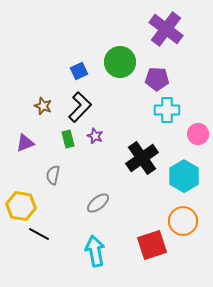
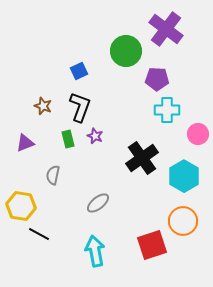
green circle: moved 6 px right, 11 px up
black L-shape: rotated 24 degrees counterclockwise
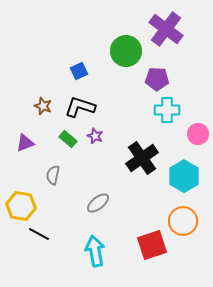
black L-shape: rotated 92 degrees counterclockwise
green rectangle: rotated 36 degrees counterclockwise
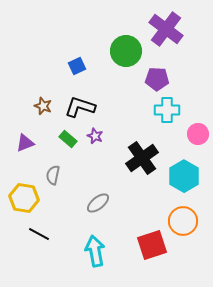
blue square: moved 2 px left, 5 px up
yellow hexagon: moved 3 px right, 8 px up
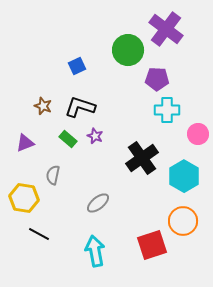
green circle: moved 2 px right, 1 px up
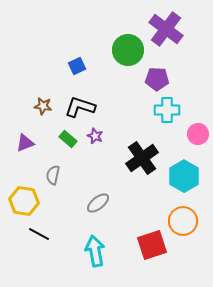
brown star: rotated 12 degrees counterclockwise
yellow hexagon: moved 3 px down
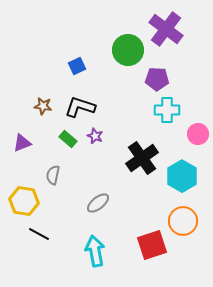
purple triangle: moved 3 px left
cyan hexagon: moved 2 px left
